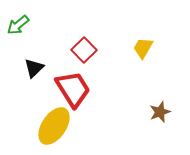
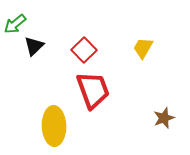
green arrow: moved 3 px left, 1 px up
black triangle: moved 22 px up
red trapezoid: moved 20 px right, 1 px down; rotated 12 degrees clockwise
brown star: moved 4 px right, 6 px down
yellow ellipse: rotated 36 degrees counterclockwise
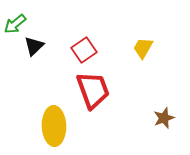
red square: rotated 10 degrees clockwise
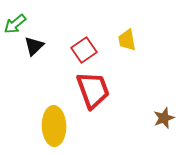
yellow trapezoid: moved 16 px left, 8 px up; rotated 40 degrees counterclockwise
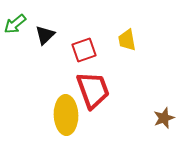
black triangle: moved 11 px right, 11 px up
red square: rotated 15 degrees clockwise
yellow ellipse: moved 12 px right, 11 px up
